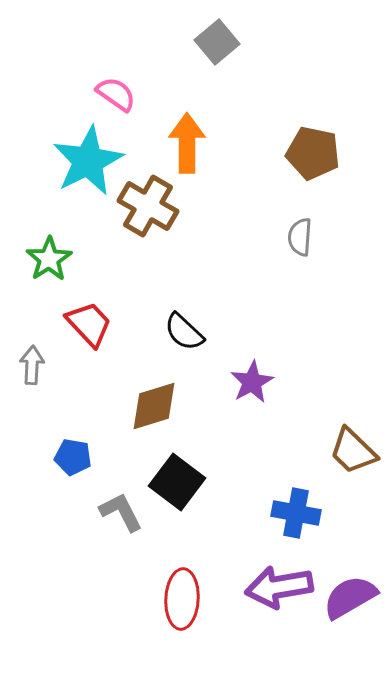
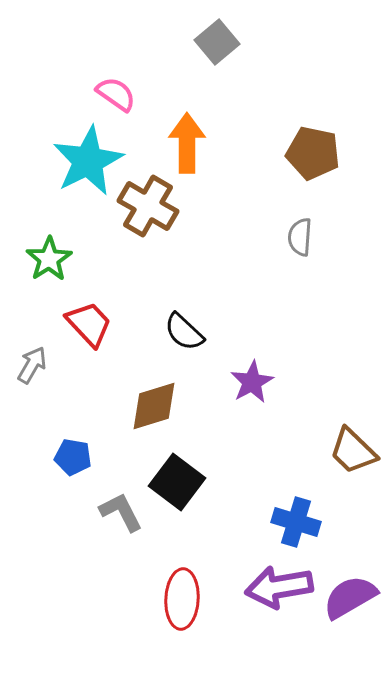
gray arrow: rotated 27 degrees clockwise
blue cross: moved 9 px down; rotated 6 degrees clockwise
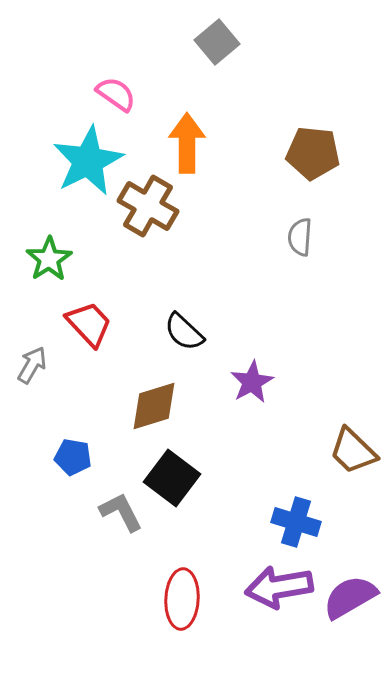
brown pentagon: rotated 6 degrees counterclockwise
black square: moved 5 px left, 4 px up
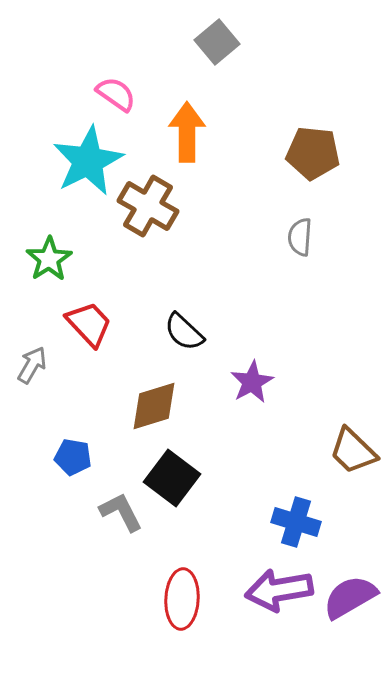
orange arrow: moved 11 px up
purple arrow: moved 3 px down
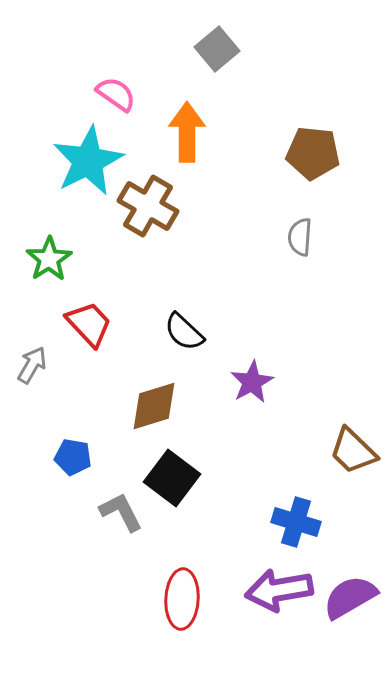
gray square: moved 7 px down
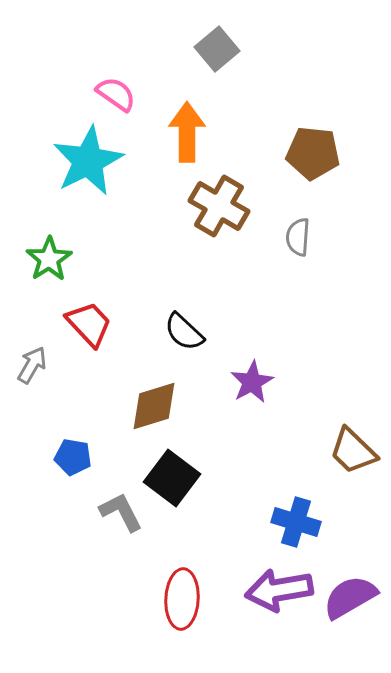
brown cross: moved 71 px right
gray semicircle: moved 2 px left
